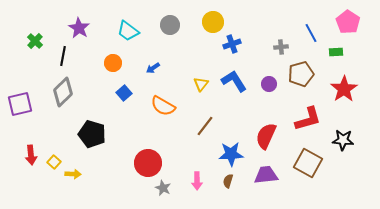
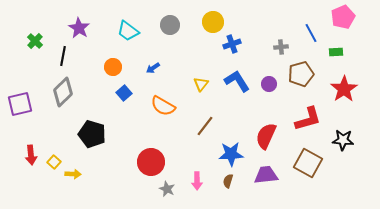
pink pentagon: moved 5 px left, 5 px up; rotated 15 degrees clockwise
orange circle: moved 4 px down
blue L-shape: moved 3 px right
red circle: moved 3 px right, 1 px up
gray star: moved 4 px right, 1 px down
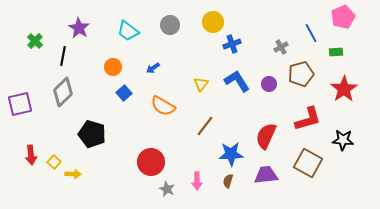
gray cross: rotated 24 degrees counterclockwise
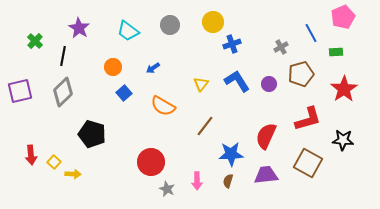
purple square: moved 13 px up
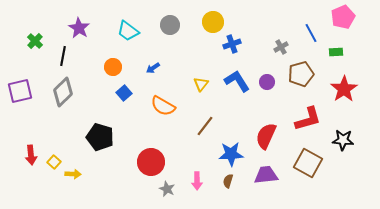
purple circle: moved 2 px left, 2 px up
black pentagon: moved 8 px right, 3 px down
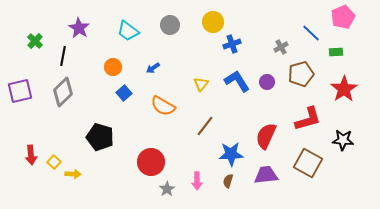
blue line: rotated 18 degrees counterclockwise
gray star: rotated 14 degrees clockwise
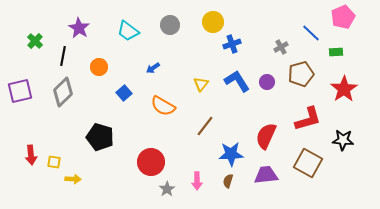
orange circle: moved 14 px left
yellow square: rotated 32 degrees counterclockwise
yellow arrow: moved 5 px down
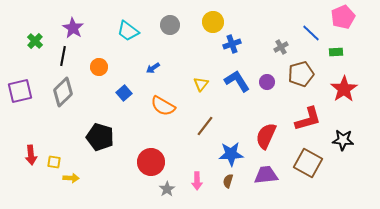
purple star: moved 6 px left
yellow arrow: moved 2 px left, 1 px up
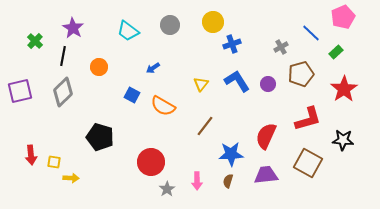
green rectangle: rotated 40 degrees counterclockwise
purple circle: moved 1 px right, 2 px down
blue square: moved 8 px right, 2 px down; rotated 21 degrees counterclockwise
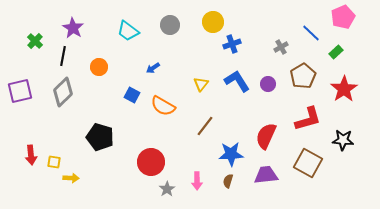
brown pentagon: moved 2 px right, 2 px down; rotated 15 degrees counterclockwise
